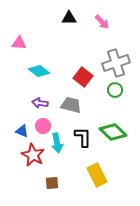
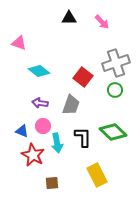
pink triangle: rotated 14 degrees clockwise
gray trapezoid: rotated 95 degrees clockwise
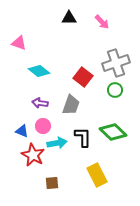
cyan arrow: rotated 90 degrees counterclockwise
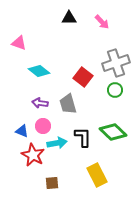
gray trapezoid: moved 3 px left, 1 px up; rotated 145 degrees clockwise
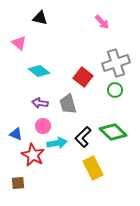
black triangle: moved 29 px left; rotated 14 degrees clockwise
pink triangle: rotated 21 degrees clockwise
blue triangle: moved 6 px left, 3 px down
black L-shape: rotated 135 degrees counterclockwise
yellow rectangle: moved 4 px left, 7 px up
brown square: moved 34 px left
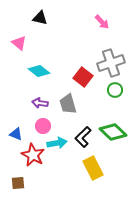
gray cross: moved 5 px left
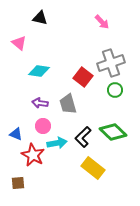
cyan diamond: rotated 30 degrees counterclockwise
yellow rectangle: rotated 25 degrees counterclockwise
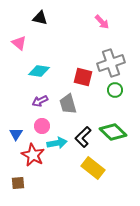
red square: rotated 24 degrees counterclockwise
purple arrow: moved 2 px up; rotated 35 degrees counterclockwise
pink circle: moved 1 px left
blue triangle: rotated 40 degrees clockwise
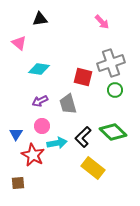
black triangle: moved 1 px down; rotated 21 degrees counterclockwise
cyan diamond: moved 2 px up
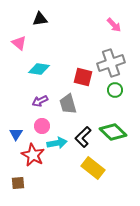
pink arrow: moved 12 px right, 3 px down
